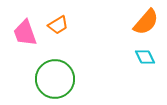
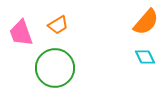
pink trapezoid: moved 4 px left
green circle: moved 11 px up
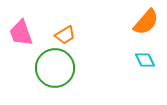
orange trapezoid: moved 7 px right, 10 px down
cyan diamond: moved 3 px down
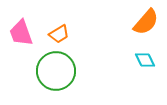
orange trapezoid: moved 6 px left, 1 px up
green circle: moved 1 px right, 3 px down
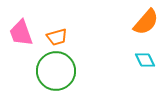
orange trapezoid: moved 2 px left, 3 px down; rotated 15 degrees clockwise
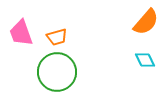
green circle: moved 1 px right, 1 px down
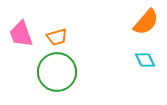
pink trapezoid: moved 1 px down
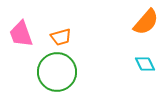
orange trapezoid: moved 4 px right
cyan diamond: moved 4 px down
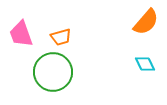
green circle: moved 4 px left
